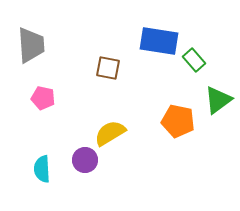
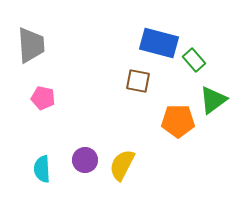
blue rectangle: moved 2 px down; rotated 6 degrees clockwise
brown square: moved 30 px right, 13 px down
green triangle: moved 5 px left
orange pentagon: rotated 12 degrees counterclockwise
yellow semicircle: moved 12 px right, 32 px down; rotated 32 degrees counterclockwise
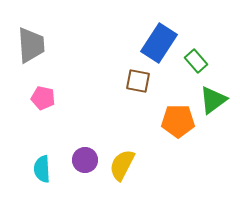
blue rectangle: rotated 72 degrees counterclockwise
green rectangle: moved 2 px right, 1 px down
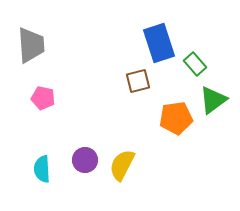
blue rectangle: rotated 51 degrees counterclockwise
green rectangle: moved 1 px left, 3 px down
brown square: rotated 25 degrees counterclockwise
orange pentagon: moved 2 px left, 3 px up; rotated 8 degrees counterclockwise
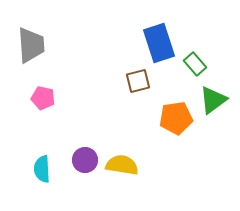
yellow semicircle: rotated 72 degrees clockwise
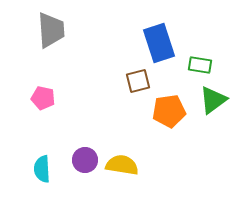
gray trapezoid: moved 20 px right, 15 px up
green rectangle: moved 5 px right, 1 px down; rotated 40 degrees counterclockwise
orange pentagon: moved 7 px left, 7 px up
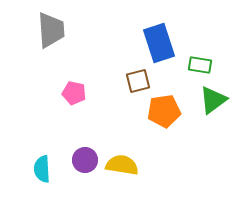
pink pentagon: moved 31 px right, 5 px up
orange pentagon: moved 5 px left
